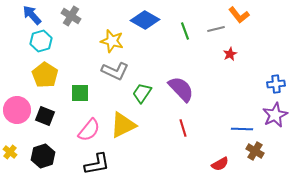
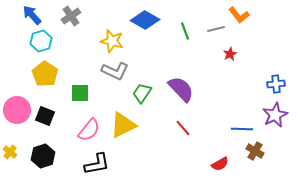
gray cross: rotated 24 degrees clockwise
yellow pentagon: moved 1 px up
red line: rotated 24 degrees counterclockwise
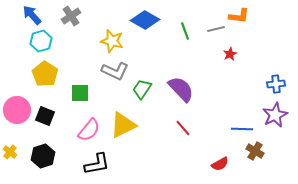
orange L-shape: moved 1 px down; rotated 45 degrees counterclockwise
green trapezoid: moved 4 px up
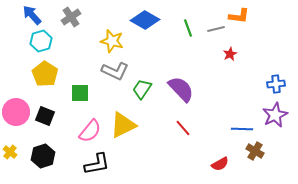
gray cross: moved 1 px down
green line: moved 3 px right, 3 px up
pink circle: moved 1 px left, 2 px down
pink semicircle: moved 1 px right, 1 px down
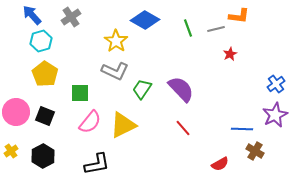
yellow star: moved 4 px right; rotated 20 degrees clockwise
blue cross: rotated 30 degrees counterclockwise
pink semicircle: moved 9 px up
yellow cross: moved 1 px right, 1 px up; rotated 16 degrees clockwise
black hexagon: rotated 10 degrees counterclockwise
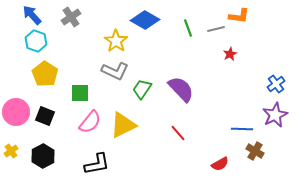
cyan hexagon: moved 5 px left; rotated 25 degrees counterclockwise
red line: moved 5 px left, 5 px down
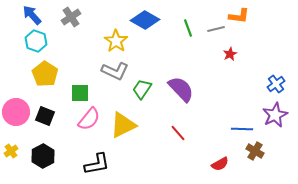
pink semicircle: moved 1 px left, 3 px up
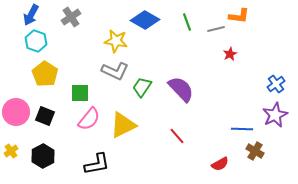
blue arrow: moved 1 px left; rotated 110 degrees counterclockwise
green line: moved 1 px left, 6 px up
yellow star: rotated 25 degrees counterclockwise
green trapezoid: moved 2 px up
red line: moved 1 px left, 3 px down
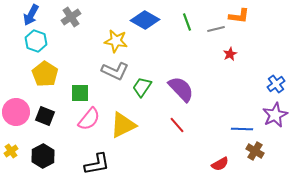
red line: moved 11 px up
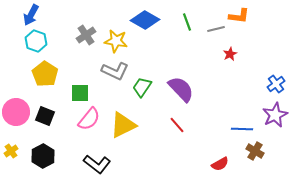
gray cross: moved 15 px right, 18 px down
black L-shape: rotated 48 degrees clockwise
